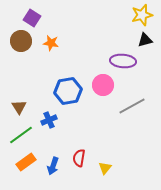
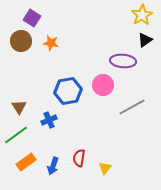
yellow star: rotated 15 degrees counterclockwise
black triangle: rotated 21 degrees counterclockwise
gray line: moved 1 px down
green line: moved 5 px left
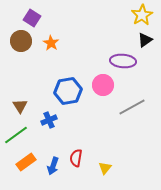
orange star: rotated 21 degrees clockwise
brown triangle: moved 1 px right, 1 px up
red semicircle: moved 3 px left
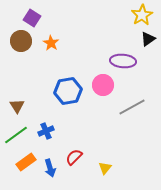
black triangle: moved 3 px right, 1 px up
brown triangle: moved 3 px left
blue cross: moved 3 px left, 11 px down
red semicircle: moved 2 px left, 1 px up; rotated 36 degrees clockwise
blue arrow: moved 3 px left, 2 px down; rotated 36 degrees counterclockwise
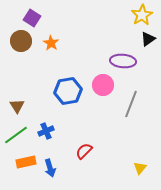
gray line: moved 1 px left, 3 px up; rotated 40 degrees counterclockwise
red semicircle: moved 10 px right, 6 px up
orange rectangle: rotated 24 degrees clockwise
yellow triangle: moved 35 px right
